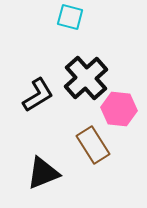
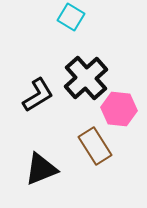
cyan square: moved 1 px right; rotated 16 degrees clockwise
brown rectangle: moved 2 px right, 1 px down
black triangle: moved 2 px left, 4 px up
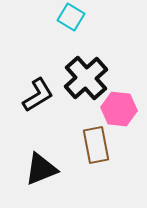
brown rectangle: moved 1 px right, 1 px up; rotated 21 degrees clockwise
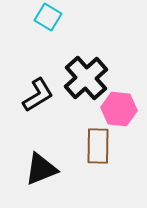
cyan square: moved 23 px left
brown rectangle: moved 2 px right, 1 px down; rotated 12 degrees clockwise
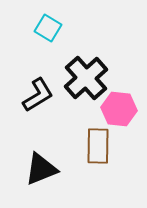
cyan square: moved 11 px down
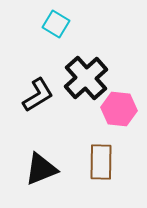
cyan square: moved 8 px right, 4 px up
brown rectangle: moved 3 px right, 16 px down
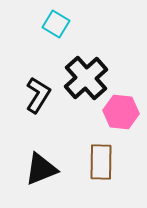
black L-shape: rotated 27 degrees counterclockwise
pink hexagon: moved 2 px right, 3 px down
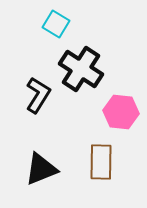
black cross: moved 5 px left, 9 px up; rotated 15 degrees counterclockwise
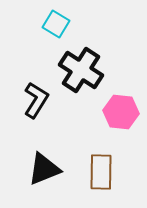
black cross: moved 1 px down
black L-shape: moved 2 px left, 5 px down
brown rectangle: moved 10 px down
black triangle: moved 3 px right
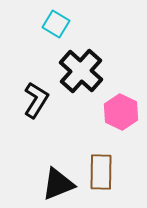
black cross: moved 1 px down; rotated 9 degrees clockwise
pink hexagon: rotated 20 degrees clockwise
black triangle: moved 14 px right, 15 px down
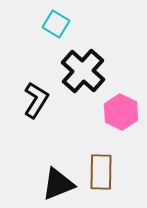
black cross: moved 2 px right
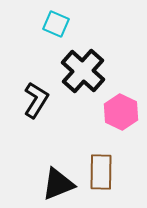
cyan square: rotated 8 degrees counterclockwise
